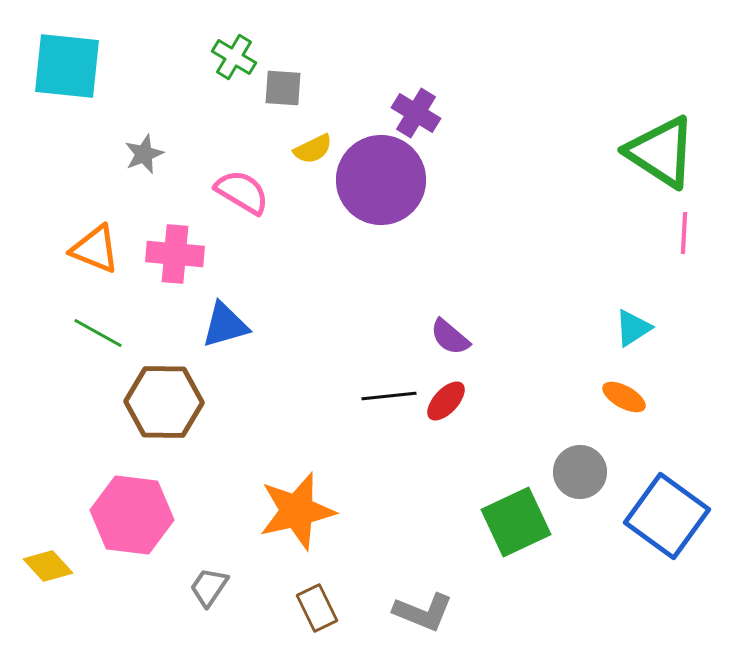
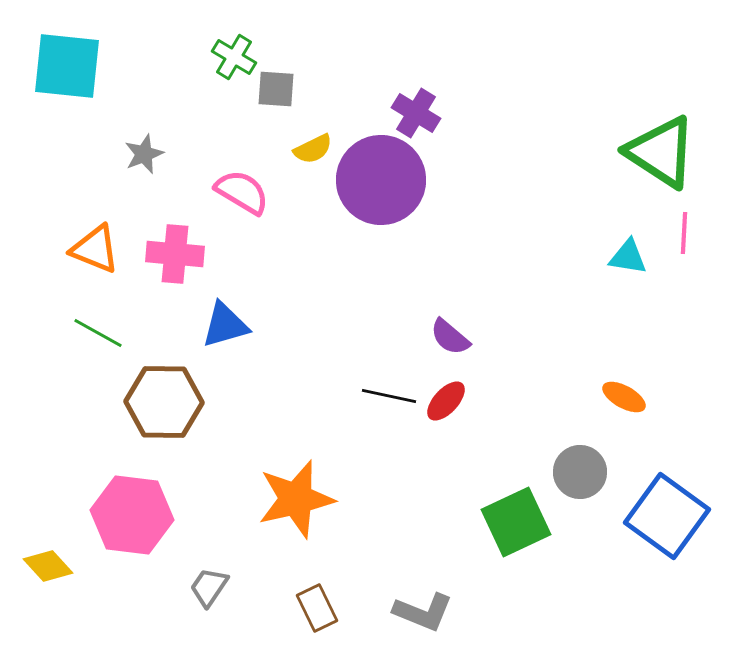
gray square: moved 7 px left, 1 px down
cyan triangle: moved 5 px left, 71 px up; rotated 42 degrees clockwise
black line: rotated 18 degrees clockwise
orange star: moved 1 px left, 12 px up
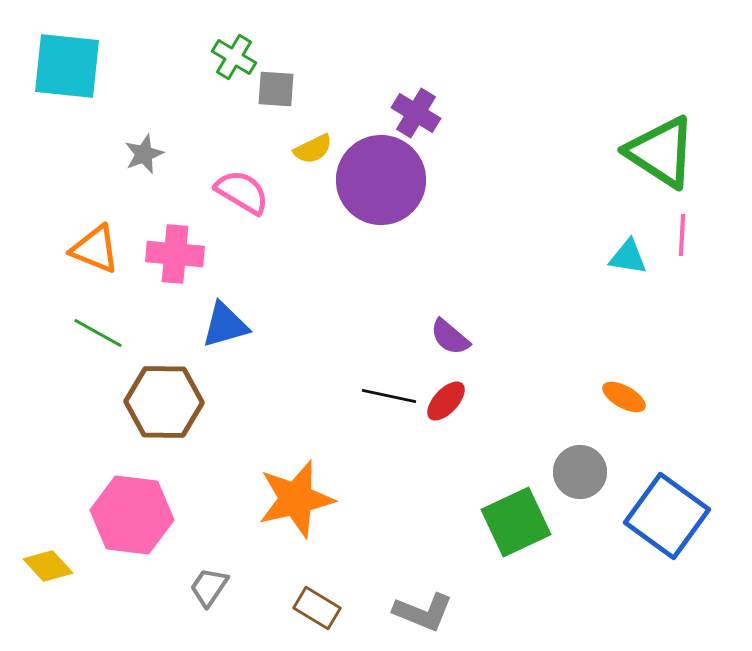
pink line: moved 2 px left, 2 px down
brown rectangle: rotated 33 degrees counterclockwise
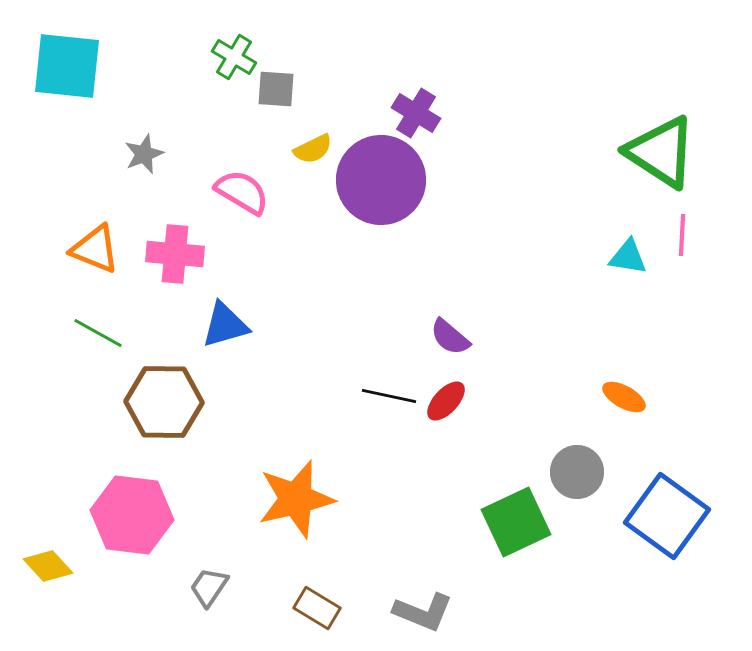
gray circle: moved 3 px left
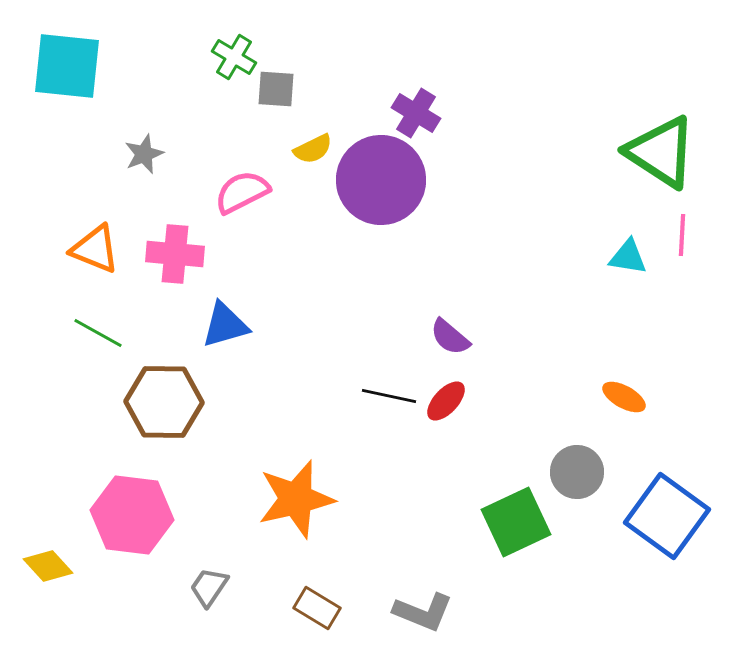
pink semicircle: rotated 58 degrees counterclockwise
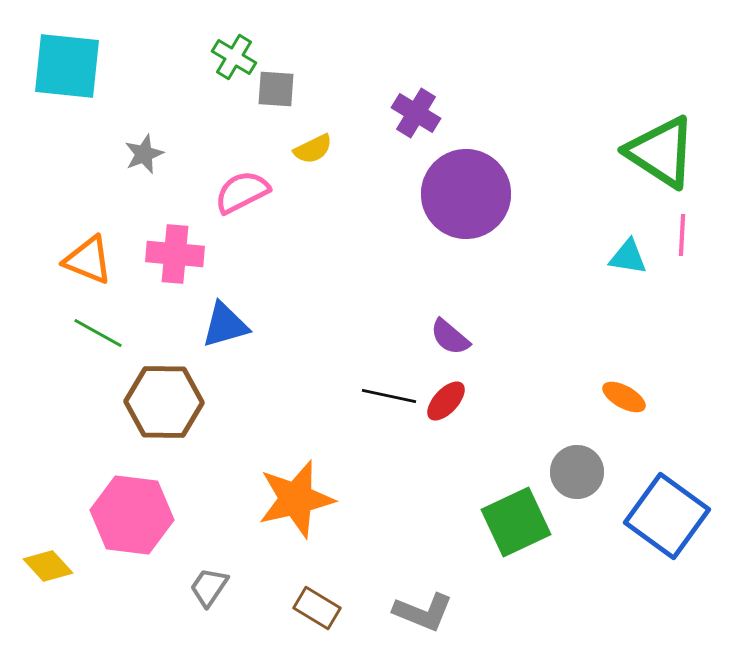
purple circle: moved 85 px right, 14 px down
orange triangle: moved 7 px left, 11 px down
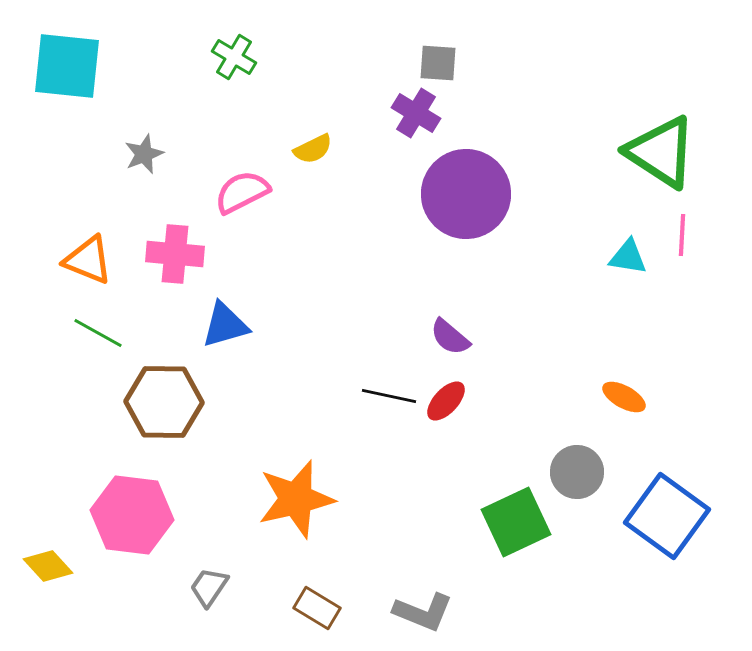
gray square: moved 162 px right, 26 px up
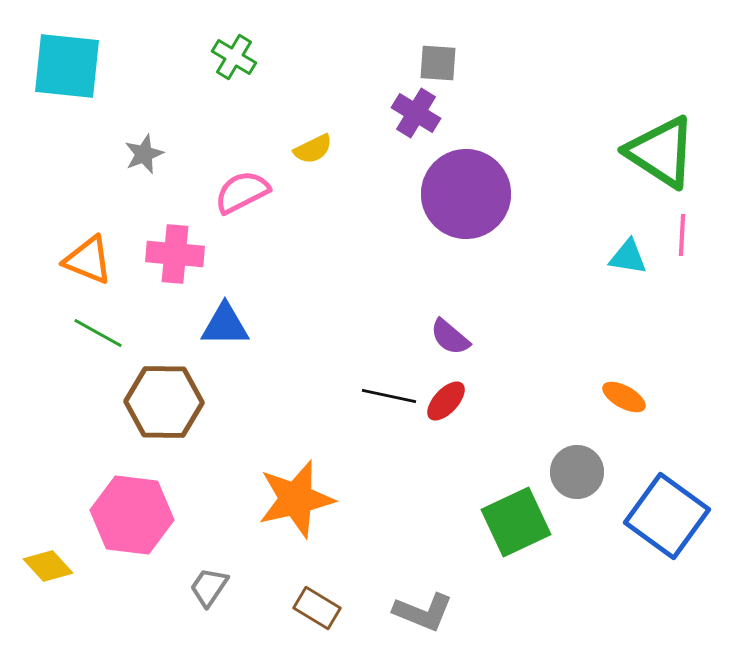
blue triangle: rotated 16 degrees clockwise
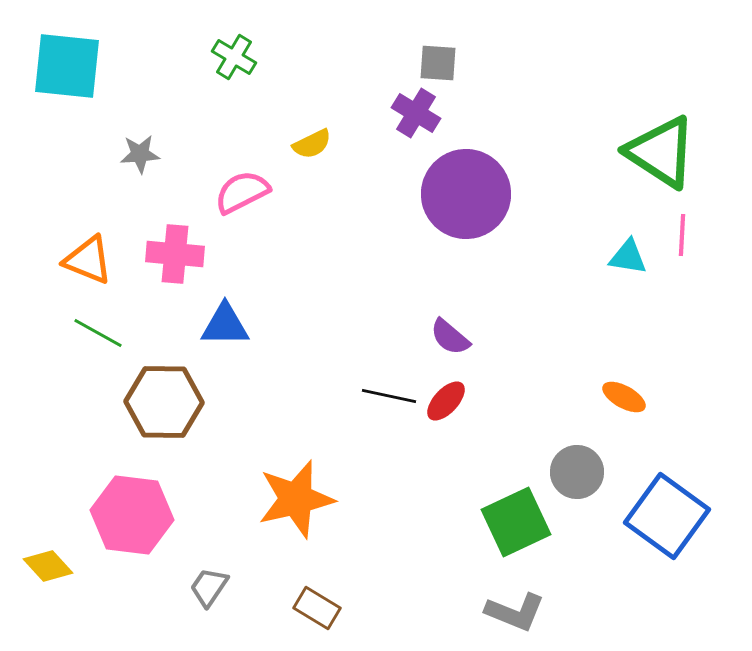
yellow semicircle: moved 1 px left, 5 px up
gray star: moved 4 px left; rotated 18 degrees clockwise
gray L-shape: moved 92 px right
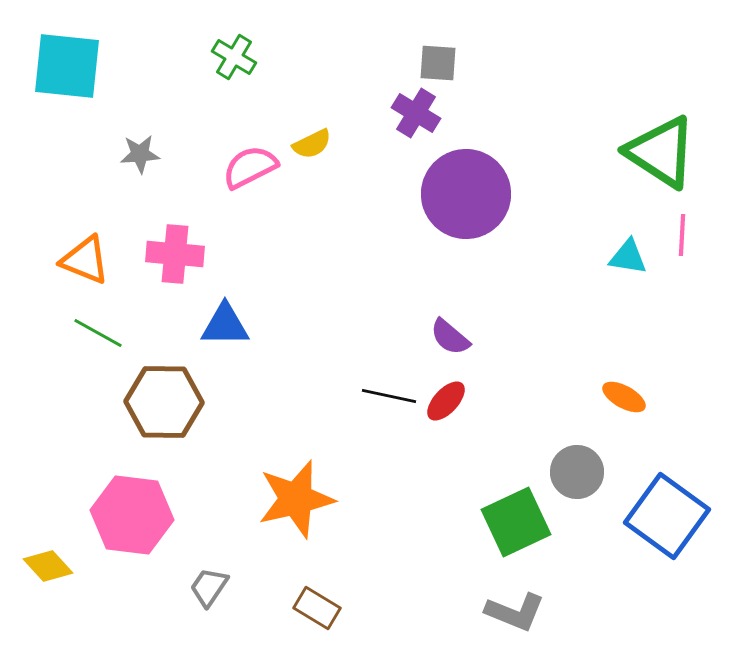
pink semicircle: moved 8 px right, 25 px up
orange triangle: moved 3 px left
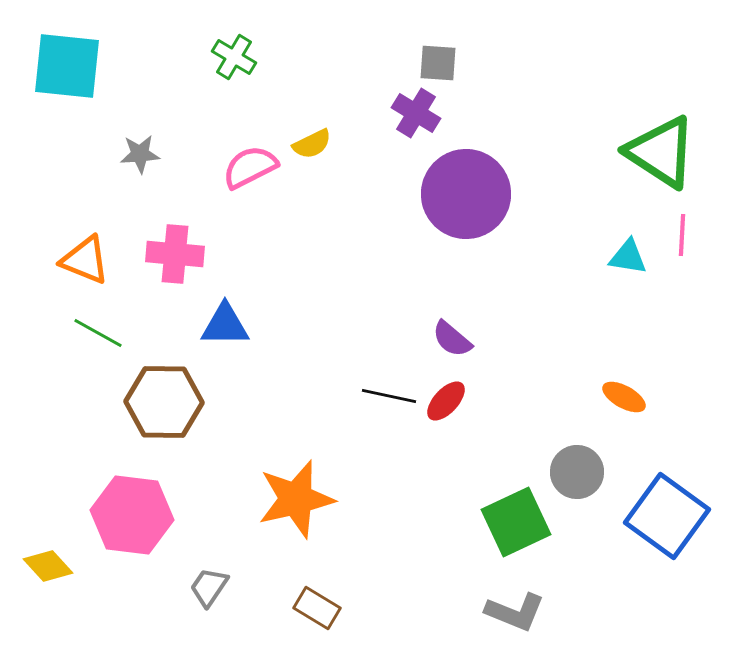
purple semicircle: moved 2 px right, 2 px down
